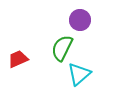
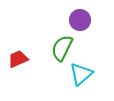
cyan triangle: moved 2 px right
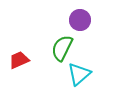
red trapezoid: moved 1 px right, 1 px down
cyan triangle: moved 2 px left
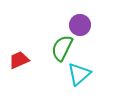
purple circle: moved 5 px down
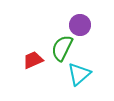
red trapezoid: moved 14 px right
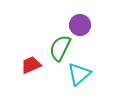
green semicircle: moved 2 px left
red trapezoid: moved 2 px left, 5 px down
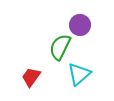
green semicircle: moved 1 px up
red trapezoid: moved 12 px down; rotated 30 degrees counterclockwise
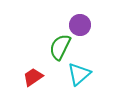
red trapezoid: moved 2 px right; rotated 20 degrees clockwise
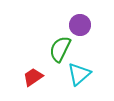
green semicircle: moved 2 px down
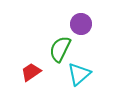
purple circle: moved 1 px right, 1 px up
red trapezoid: moved 2 px left, 5 px up
